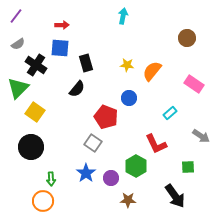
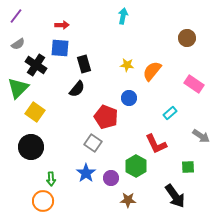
black rectangle: moved 2 px left, 1 px down
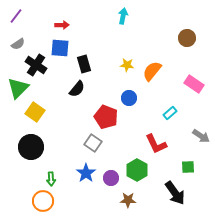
green hexagon: moved 1 px right, 4 px down
black arrow: moved 3 px up
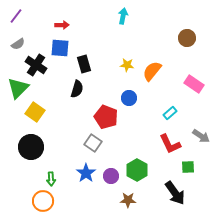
black semicircle: rotated 24 degrees counterclockwise
red L-shape: moved 14 px right
purple circle: moved 2 px up
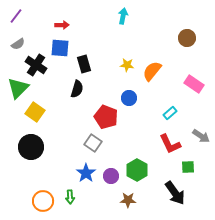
green arrow: moved 19 px right, 18 px down
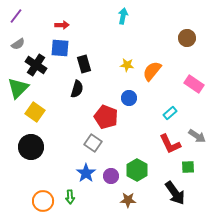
gray arrow: moved 4 px left
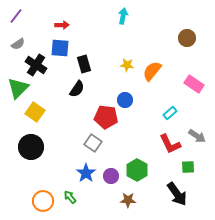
black semicircle: rotated 18 degrees clockwise
blue circle: moved 4 px left, 2 px down
red pentagon: rotated 15 degrees counterclockwise
black arrow: moved 2 px right, 1 px down
green arrow: rotated 144 degrees clockwise
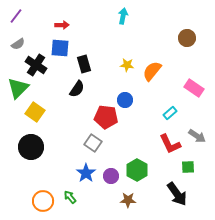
pink rectangle: moved 4 px down
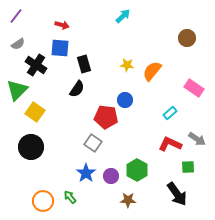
cyan arrow: rotated 35 degrees clockwise
red arrow: rotated 16 degrees clockwise
green triangle: moved 1 px left, 2 px down
gray arrow: moved 3 px down
red L-shape: rotated 140 degrees clockwise
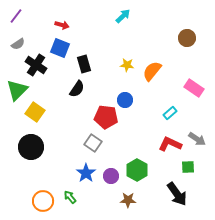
blue square: rotated 18 degrees clockwise
